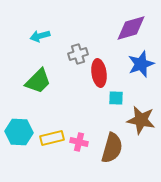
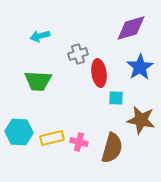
blue star: moved 1 px left, 3 px down; rotated 12 degrees counterclockwise
green trapezoid: rotated 48 degrees clockwise
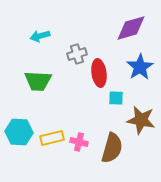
gray cross: moved 1 px left
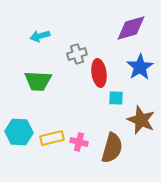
brown star: rotated 12 degrees clockwise
